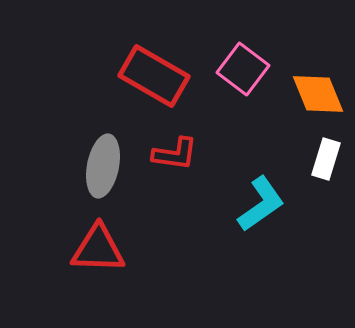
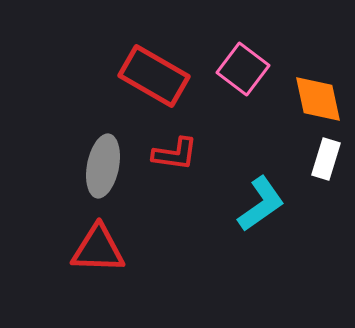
orange diamond: moved 5 px down; rotated 10 degrees clockwise
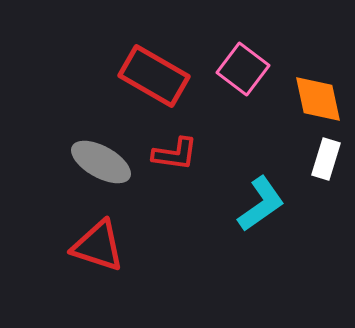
gray ellipse: moved 2 px left, 4 px up; rotated 72 degrees counterclockwise
red triangle: moved 3 px up; rotated 16 degrees clockwise
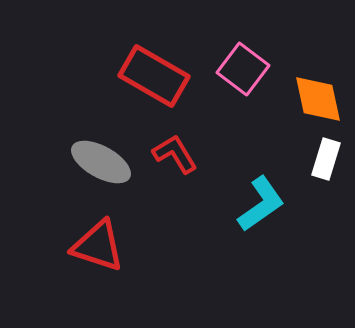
red L-shape: rotated 129 degrees counterclockwise
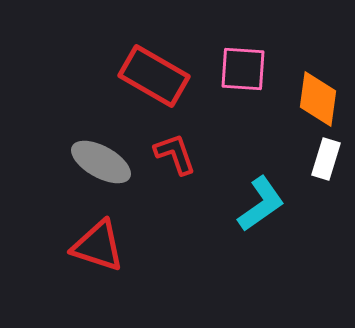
pink square: rotated 33 degrees counterclockwise
orange diamond: rotated 20 degrees clockwise
red L-shape: rotated 12 degrees clockwise
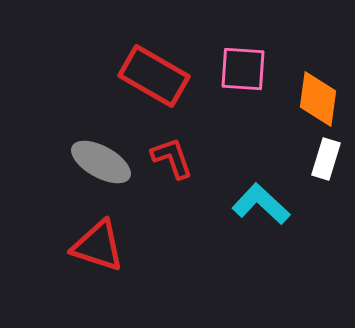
red L-shape: moved 3 px left, 4 px down
cyan L-shape: rotated 102 degrees counterclockwise
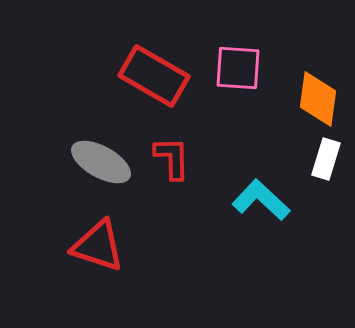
pink square: moved 5 px left, 1 px up
red L-shape: rotated 18 degrees clockwise
cyan L-shape: moved 4 px up
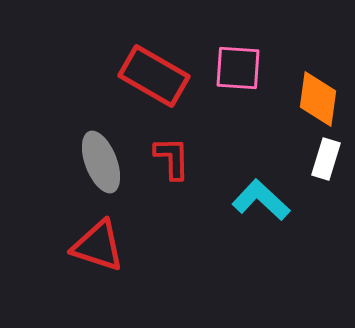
gray ellipse: rotated 40 degrees clockwise
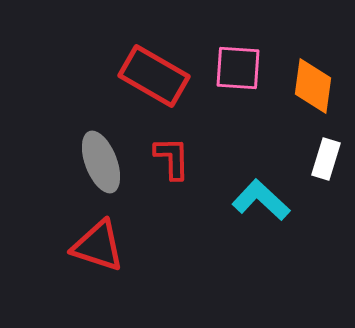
orange diamond: moved 5 px left, 13 px up
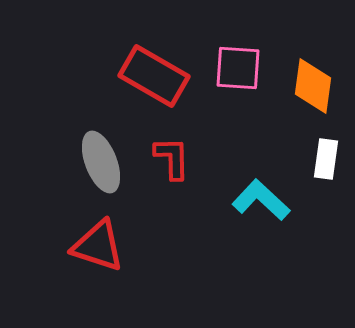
white rectangle: rotated 9 degrees counterclockwise
